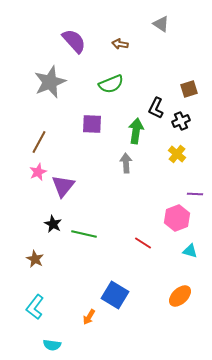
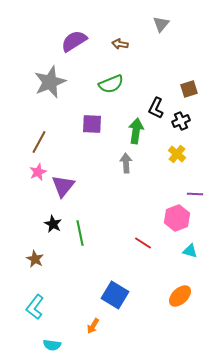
gray triangle: rotated 36 degrees clockwise
purple semicircle: rotated 80 degrees counterclockwise
green line: moved 4 px left, 1 px up; rotated 65 degrees clockwise
orange arrow: moved 4 px right, 9 px down
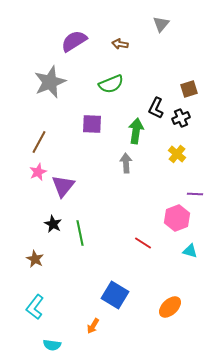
black cross: moved 3 px up
orange ellipse: moved 10 px left, 11 px down
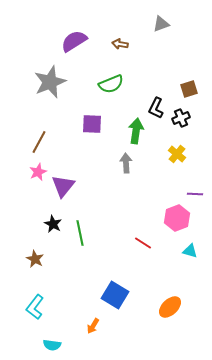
gray triangle: rotated 30 degrees clockwise
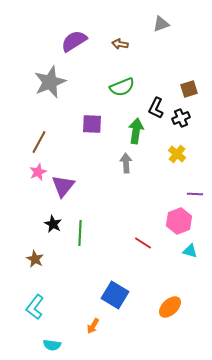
green semicircle: moved 11 px right, 3 px down
pink hexagon: moved 2 px right, 3 px down
green line: rotated 15 degrees clockwise
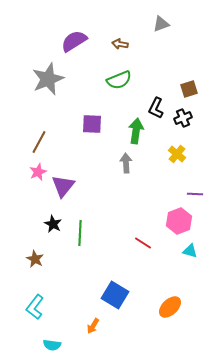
gray star: moved 2 px left, 3 px up
green semicircle: moved 3 px left, 7 px up
black cross: moved 2 px right
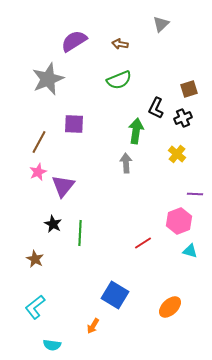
gray triangle: rotated 24 degrees counterclockwise
purple square: moved 18 px left
red line: rotated 66 degrees counterclockwise
cyan L-shape: rotated 15 degrees clockwise
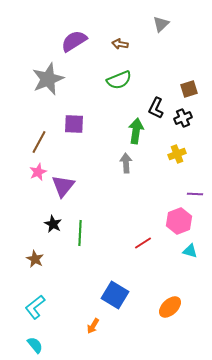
yellow cross: rotated 30 degrees clockwise
cyan semicircle: moved 17 px left; rotated 138 degrees counterclockwise
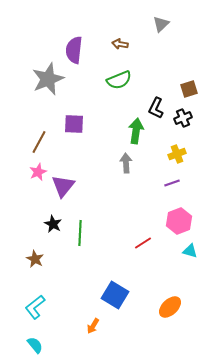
purple semicircle: moved 9 px down; rotated 52 degrees counterclockwise
purple line: moved 23 px left, 11 px up; rotated 21 degrees counterclockwise
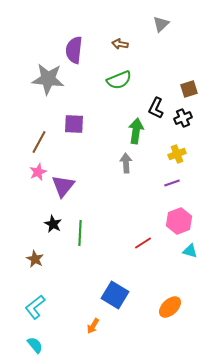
gray star: rotated 28 degrees clockwise
